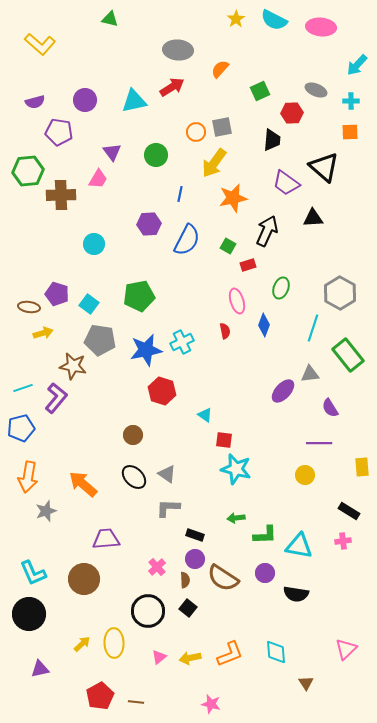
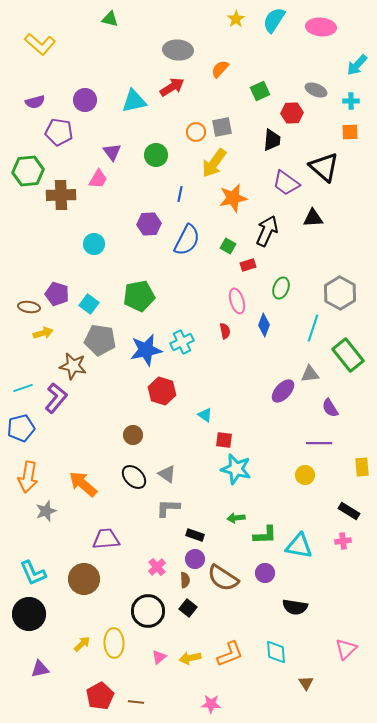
cyan semicircle at (274, 20): rotated 96 degrees clockwise
black semicircle at (296, 594): moved 1 px left, 13 px down
pink star at (211, 704): rotated 12 degrees counterclockwise
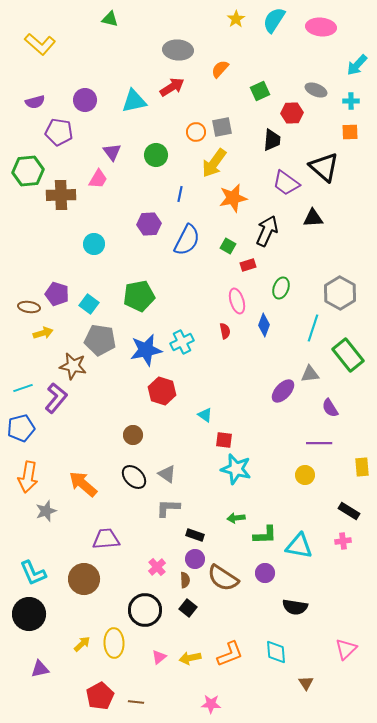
black circle at (148, 611): moved 3 px left, 1 px up
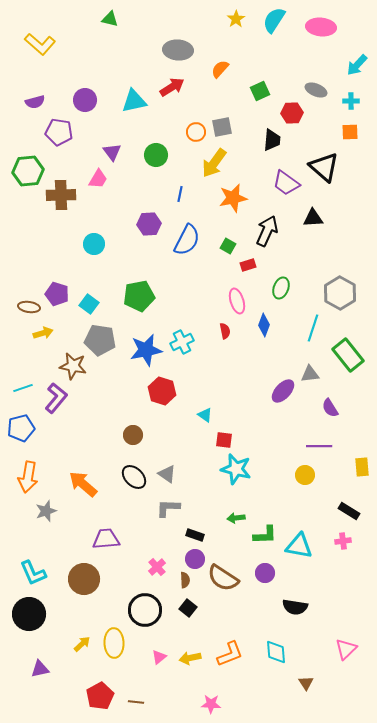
purple line at (319, 443): moved 3 px down
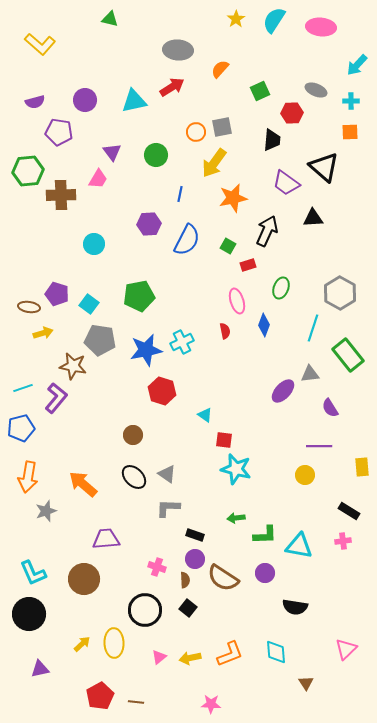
pink cross at (157, 567): rotated 30 degrees counterclockwise
